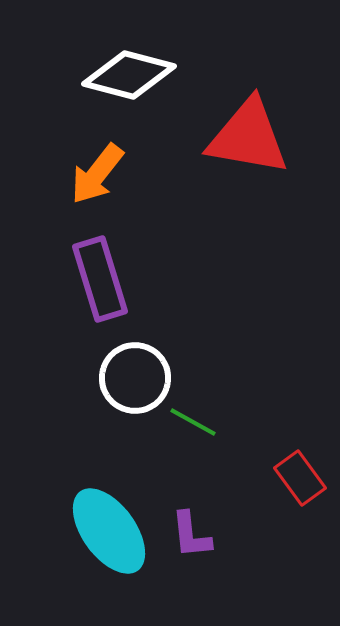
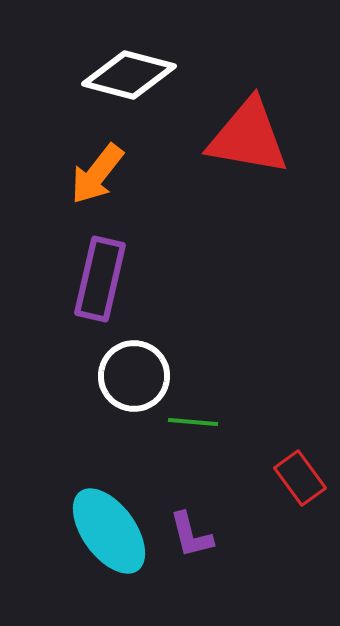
purple rectangle: rotated 30 degrees clockwise
white circle: moved 1 px left, 2 px up
green line: rotated 24 degrees counterclockwise
purple L-shape: rotated 8 degrees counterclockwise
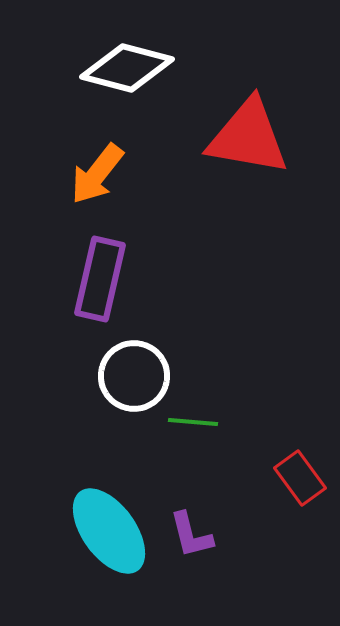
white diamond: moved 2 px left, 7 px up
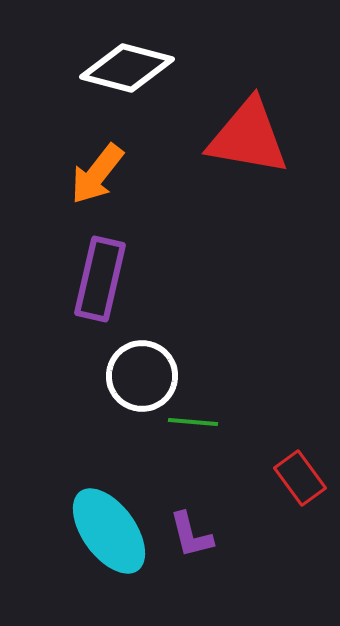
white circle: moved 8 px right
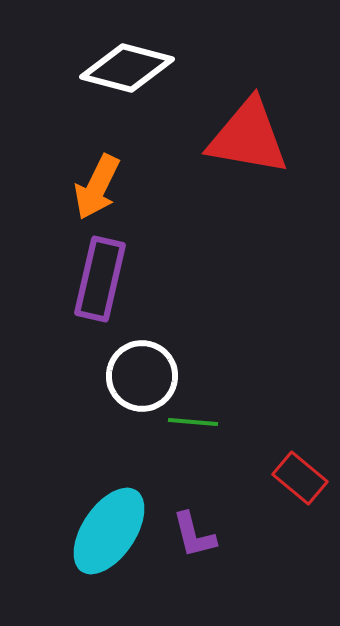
orange arrow: moved 13 px down; rotated 12 degrees counterclockwise
red rectangle: rotated 14 degrees counterclockwise
cyan ellipse: rotated 70 degrees clockwise
purple L-shape: moved 3 px right
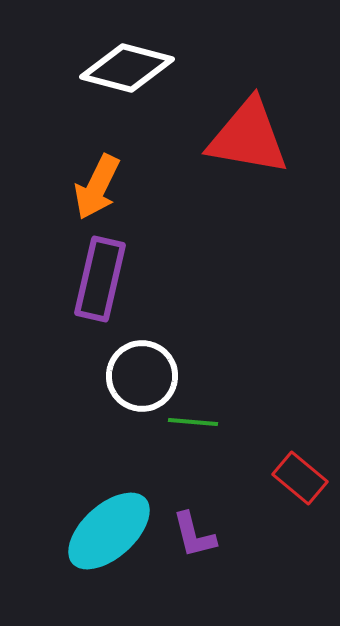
cyan ellipse: rotated 14 degrees clockwise
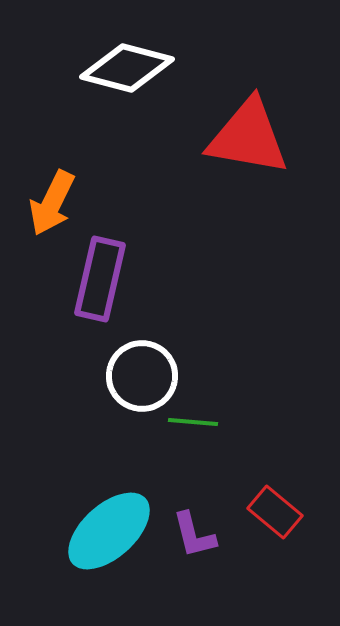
orange arrow: moved 45 px left, 16 px down
red rectangle: moved 25 px left, 34 px down
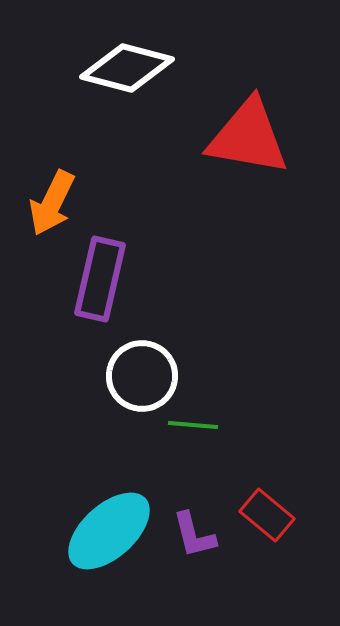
green line: moved 3 px down
red rectangle: moved 8 px left, 3 px down
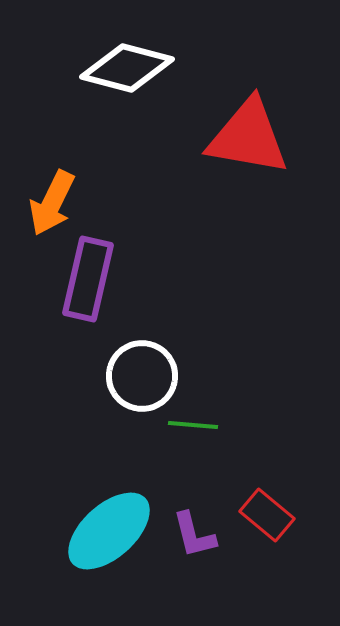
purple rectangle: moved 12 px left
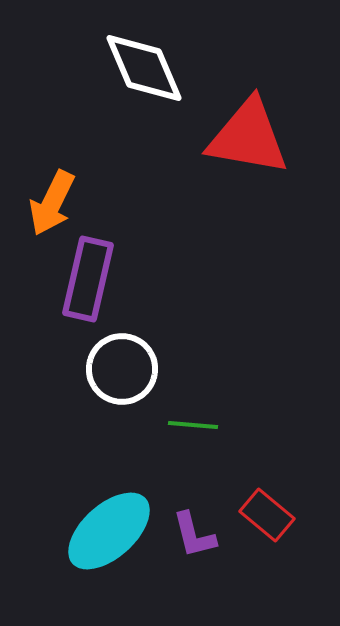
white diamond: moved 17 px right; rotated 52 degrees clockwise
white circle: moved 20 px left, 7 px up
